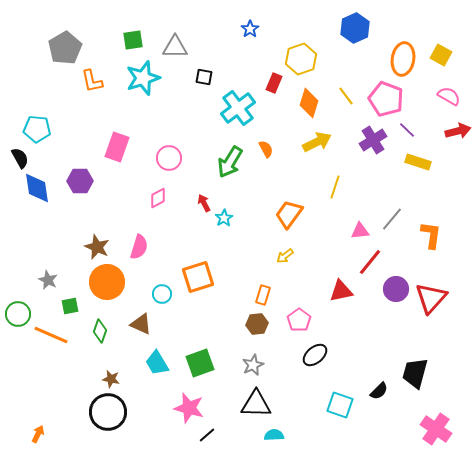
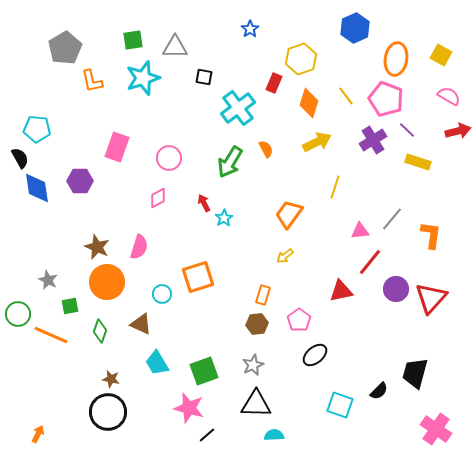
orange ellipse at (403, 59): moved 7 px left
green square at (200, 363): moved 4 px right, 8 px down
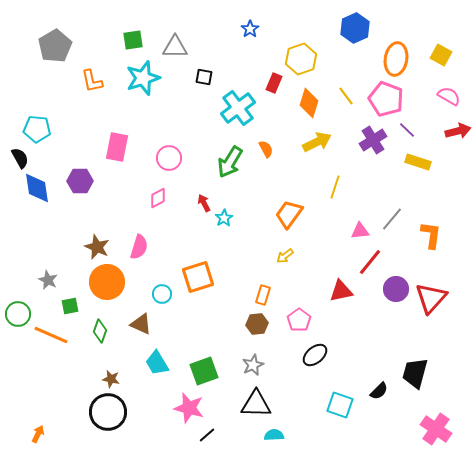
gray pentagon at (65, 48): moved 10 px left, 2 px up
pink rectangle at (117, 147): rotated 8 degrees counterclockwise
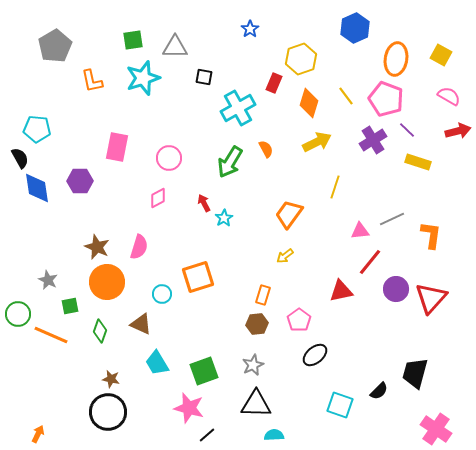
cyan cross at (238, 108): rotated 8 degrees clockwise
gray line at (392, 219): rotated 25 degrees clockwise
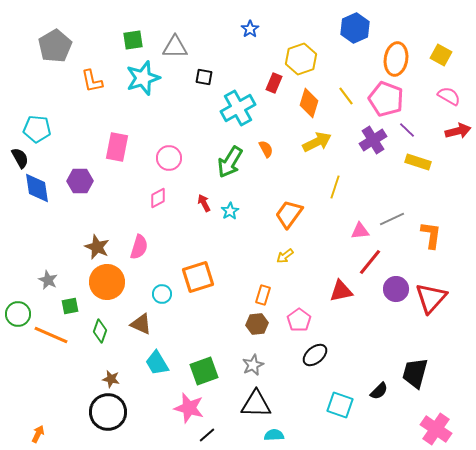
cyan star at (224, 218): moved 6 px right, 7 px up
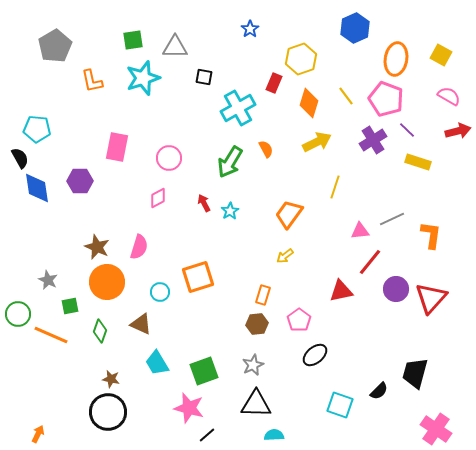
cyan circle at (162, 294): moved 2 px left, 2 px up
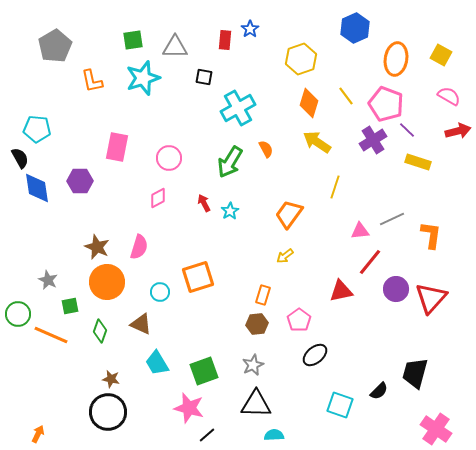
red rectangle at (274, 83): moved 49 px left, 43 px up; rotated 18 degrees counterclockwise
pink pentagon at (386, 99): moved 5 px down
yellow arrow at (317, 142): rotated 120 degrees counterclockwise
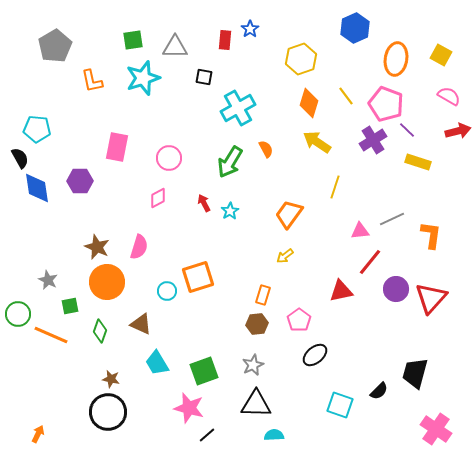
cyan circle at (160, 292): moved 7 px right, 1 px up
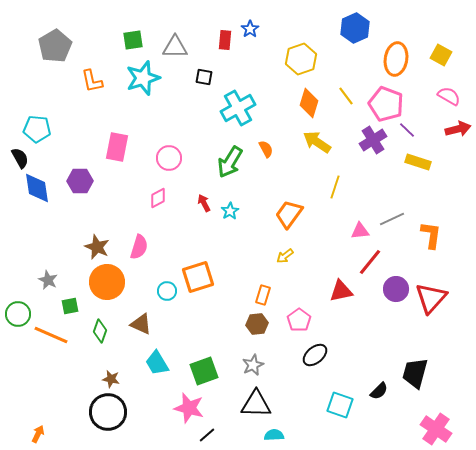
red arrow at (458, 131): moved 2 px up
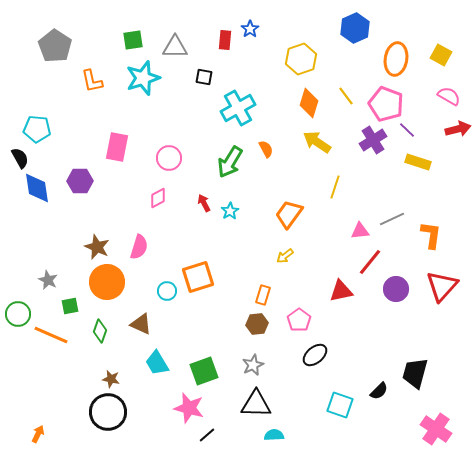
gray pentagon at (55, 46): rotated 8 degrees counterclockwise
red triangle at (431, 298): moved 11 px right, 12 px up
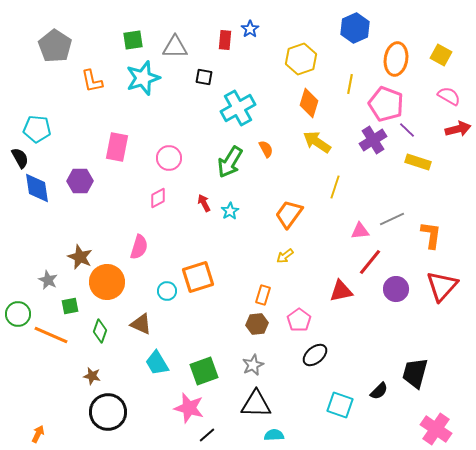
yellow line at (346, 96): moved 4 px right, 12 px up; rotated 48 degrees clockwise
brown star at (97, 247): moved 17 px left, 10 px down
brown star at (111, 379): moved 19 px left, 3 px up
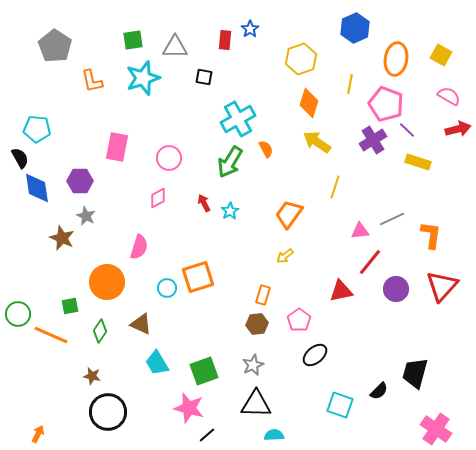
cyan cross at (238, 108): moved 11 px down
brown star at (80, 257): moved 18 px left, 19 px up
gray star at (48, 280): moved 38 px right, 64 px up
cyan circle at (167, 291): moved 3 px up
green diamond at (100, 331): rotated 15 degrees clockwise
